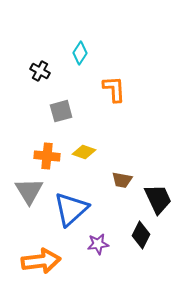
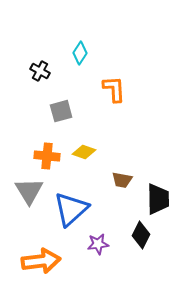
black trapezoid: rotated 24 degrees clockwise
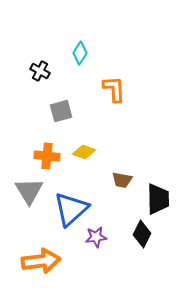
black diamond: moved 1 px right, 1 px up
purple star: moved 2 px left, 7 px up
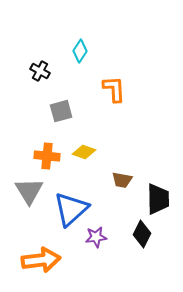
cyan diamond: moved 2 px up
orange arrow: moved 1 px up
